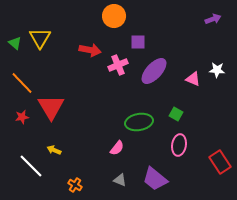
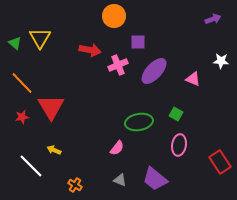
white star: moved 4 px right, 9 px up
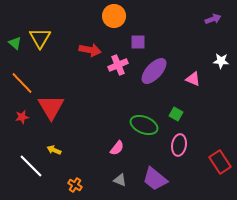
green ellipse: moved 5 px right, 3 px down; rotated 32 degrees clockwise
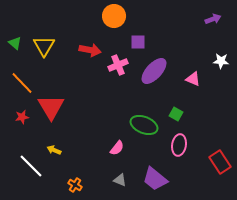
yellow triangle: moved 4 px right, 8 px down
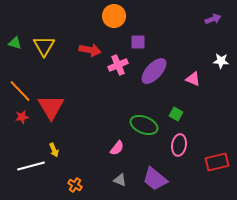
green triangle: rotated 24 degrees counterclockwise
orange line: moved 2 px left, 8 px down
yellow arrow: rotated 136 degrees counterclockwise
red rectangle: moved 3 px left; rotated 70 degrees counterclockwise
white line: rotated 60 degrees counterclockwise
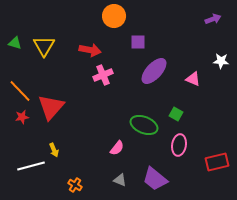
pink cross: moved 15 px left, 10 px down
red triangle: rotated 12 degrees clockwise
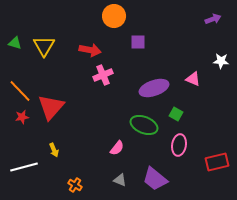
purple ellipse: moved 17 px down; rotated 28 degrees clockwise
white line: moved 7 px left, 1 px down
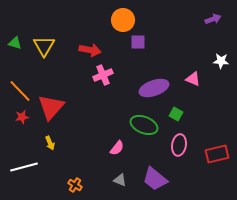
orange circle: moved 9 px right, 4 px down
yellow arrow: moved 4 px left, 7 px up
red rectangle: moved 8 px up
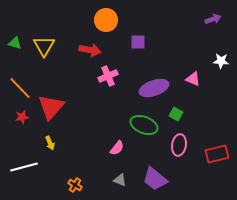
orange circle: moved 17 px left
pink cross: moved 5 px right, 1 px down
orange line: moved 3 px up
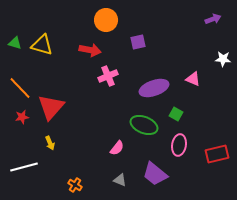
purple square: rotated 14 degrees counterclockwise
yellow triangle: moved 2 px left, 1 px up; rotated 45 degrees counterclockwise
white star: moved 2 px right, 2 px up
purple trapezoid: moved 5 px up
